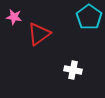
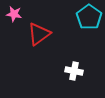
pink star: moved 3 px up
white cross: moved 1 px right, 1 px down
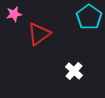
pink star: rotated 21 degrees counterclockwise
white cross: rotated 30 degrees clockwise
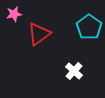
cyan pentagon: moved 10 px down
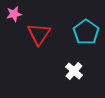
cyan pentagon: moved 3 px left, 5 px down
red triangle: rotated 20 degrees counterclockwise
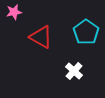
pink star: moved 2 px up
red triangle: moved 2 px right, 3 px down; rotated 35 degrees counterclockwise
